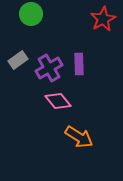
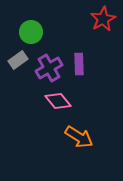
green circle: moved 18 px down
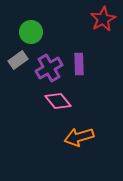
orange arrow: rotated 132 degrees clockwise
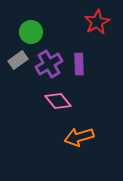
red star: moved 6 px left, 3 px down
purple cross: moved 4 px up
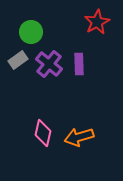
purple cross: rotated 20 degrees counterclockwise
pink diamond: moved 15 px left, 32 px down; rotated 52 degrees clockwise
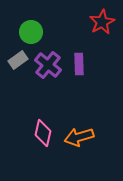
red star: moved 5 px right
purple cross: moved 1 px left, 1 px down
